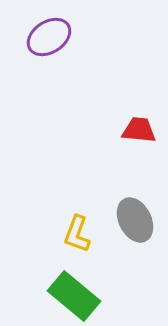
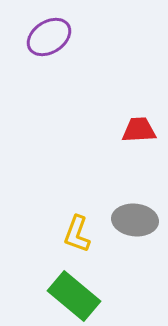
red trapezoid: rotated 9 degrees counterclockwise
gray ellipse: rotated 57 degrees counterclockwise
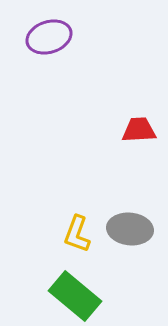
purple ellipse: rotated 15 degrees clockwise
gray ellipse: moved 5 px left, 9 px down
green rectangle: moved 1 px right
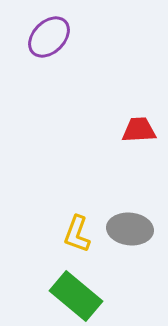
purple ellipse: rotated 27 degrees counterclockwise
green rectangle: moved 1 px right
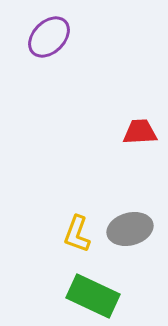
red trapezoid: moved 1 px right, 2 px down
gray ellipse: rotated 21 degrees counterclockwise
green rectangle: moved 17 px right; rotated 15 degrees counterclockwise
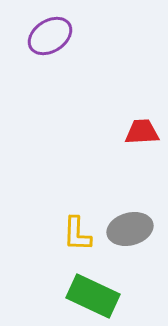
purple ellipse: moved 1 px right, 1 px up; rotated 12 degrees clockwise
red trapezoid: moved 2 px right
yellow L-shape: rotated 18 degrees counterclockwise
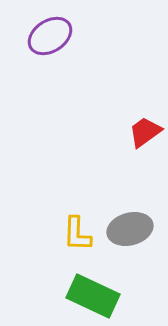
red trapezoid: moved 3 px right; rotated 33 degrees counterclockwise
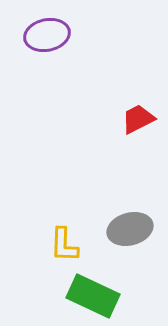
purple ellipse: moved 3 px left, 1 px up; rotated 21 degrees clockwise
red trapezoid: moved 7 px left, 13 px up; rotated 9 degrees clockwise
yellow L-shape: moved 13 px left, 11 px down
